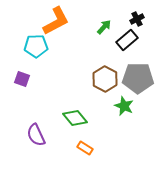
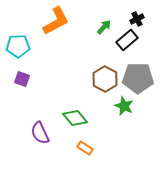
cyan pentagon: moved 18 px left
purple semicircle: moved 4 px right, 2 px up
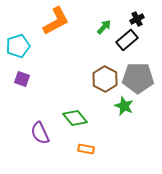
cyan pentagon: rotated 15 degrees counterclockwise
orange rectangle: moved 1 px right, 1 px down; rotated 21 degrees counterclockwise
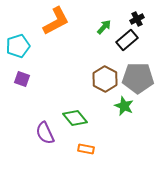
purple semicircle: moved 5 px right
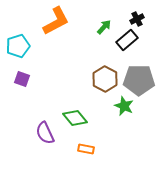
gray pentagon: moved 1 px right, 2 px down
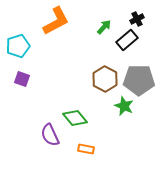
purple semicircle: moved 5 px right, 2 px down
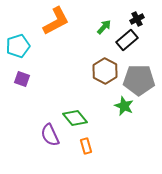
brown hexagon: moved 8 px up
orange rectangle: moved 3 px up; rotated 63 degrees clockwise
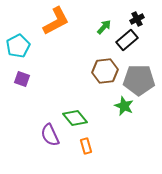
cyan pentagon: rotated 10 degrees counterclockwise
brown hexagon: rotated 25 degrees clockwise
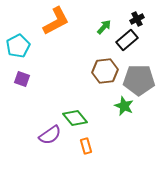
purple semicircle: rotated 100 degrees counterclockwise
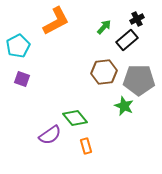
brown hexagon: moved 1 px left, 1 px down
